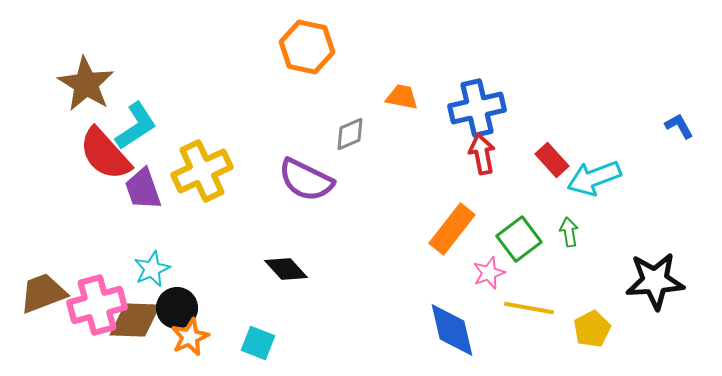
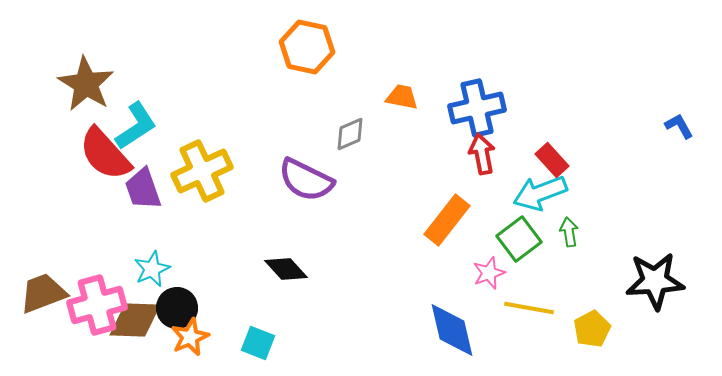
cyan arrow: moved 54 px left, 15 px down
orange rectangle: moved 5 px left, 9 px up
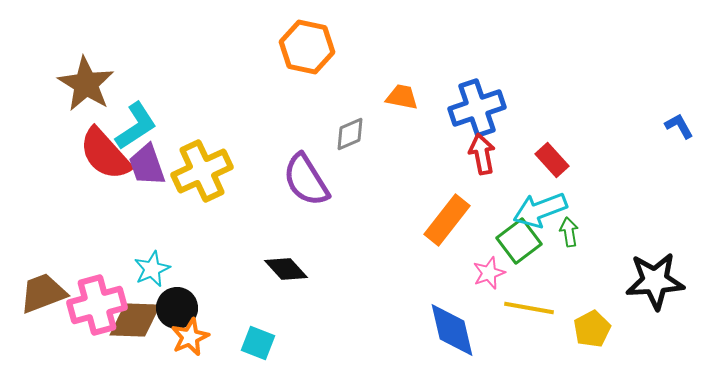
blue cross: rotated 6 degrees counterclockwise
purple semicircle: rotated 32 degrees clockwise
purple trapezoid: moved 4 px right, 24 px up
cyan arrow: moved 17 px down
green square: moved 2 px down
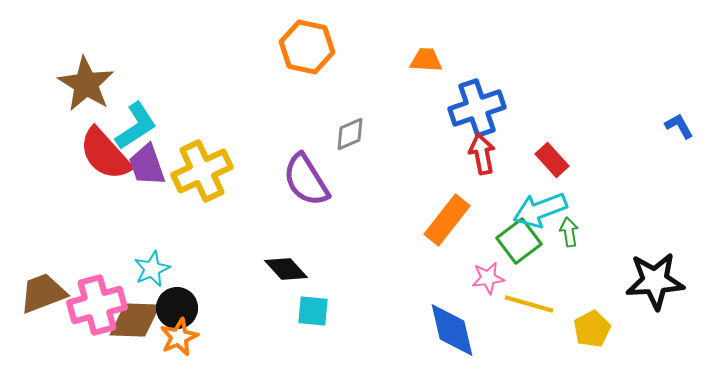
orange trapezoid: moved 24 px right, 37 px up; rotated 8 degrees counterclockwise
pink star: moved 1 px left, 5 px down; rotated 12 degrees clockwise
yellow line: moved 4 px up; rotated 6 degrees clockwise
orange star: moved 11 px left
cyan square: moved 55 px right, 32 px up; rotated 16 degrees counterclockwise
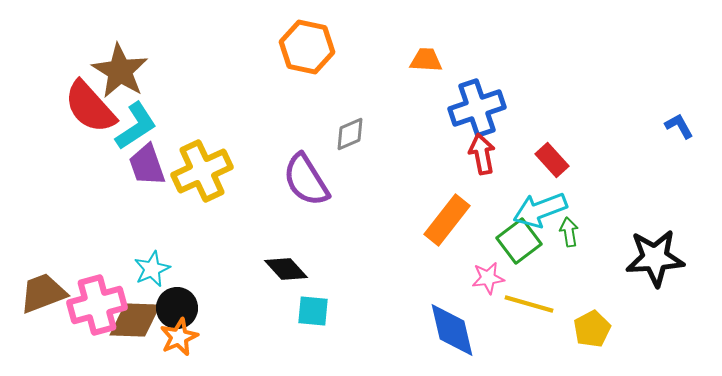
brown star: moved 34 px right, 13 px up
red semicircle: moved 15 px left, 47 px up
black star: moved 23 px up
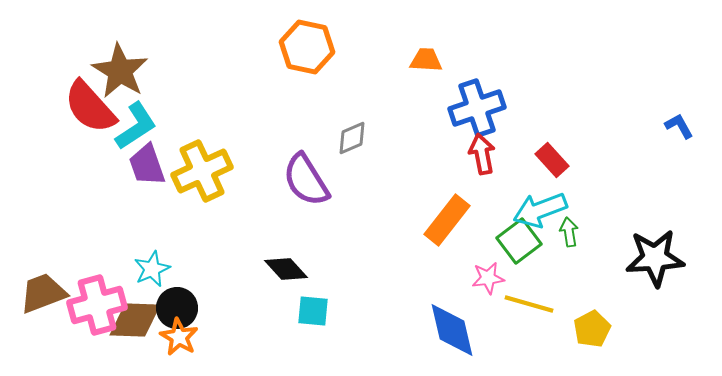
gray diamond: moved 2 px right, 4 px down
orange star: rotated 18 degrees counterclockwise
